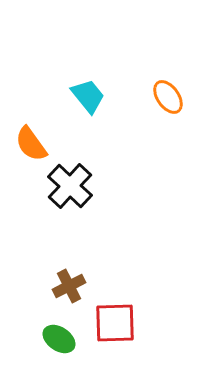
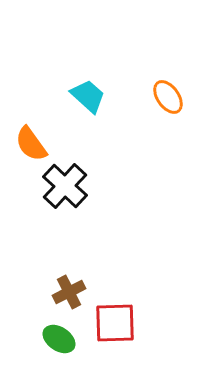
cyan trapezoid: rotated 9 degrees counterclockwise
black cross: moved 5 px left
brown cross: moved 6 px down
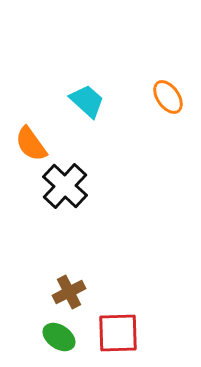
cyan trapezoid: moved 1 px left, 5 px down
red square: moved 3 px right, 10 px down
green ellipse: moved 2 px up
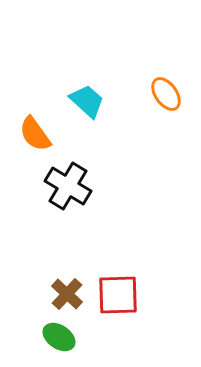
orange ellipse: moved 2 px left, 3 px up
orange semicircle: moved 4 px right, 10 px up
black cross: moved 3 px right; rotated 12 degrees counterclockwise
brown cross: moved 2 px left, 2 px down; rotated 20 degrees counterclockwise
red square: moved 38 px up
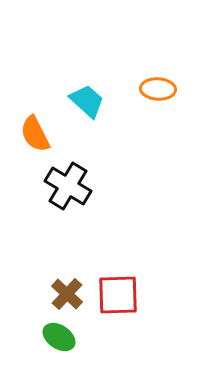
orange ellipse: moved 8 px left, 5 px up; rotated 52 degrees counterclockwise
orange semicircle: rotated 9 degrees clockwise
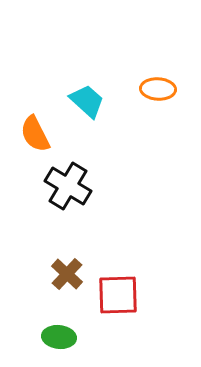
brown cross: moved 20 px up
green ellipse: rotated 28 degrees counterclockwise
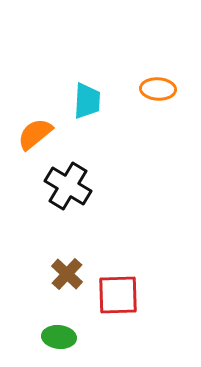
cyan trapezoid: rotated 51 degrees clockwise
orange semicircle: rotated 78 degrees clockwise
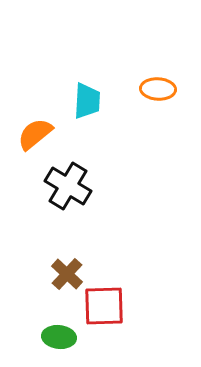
red square: moved 14 px left, 11 px down
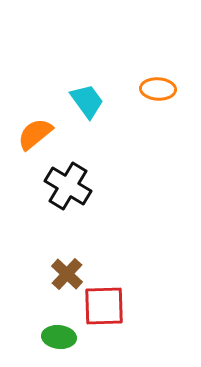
cyan trapezoid: rotated 39 degrees counterclockwise
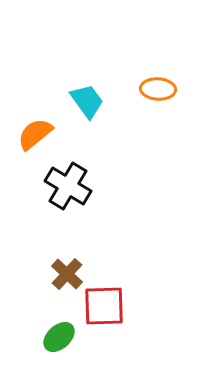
green ellipse: rotated 48 degrees counterclockwise
